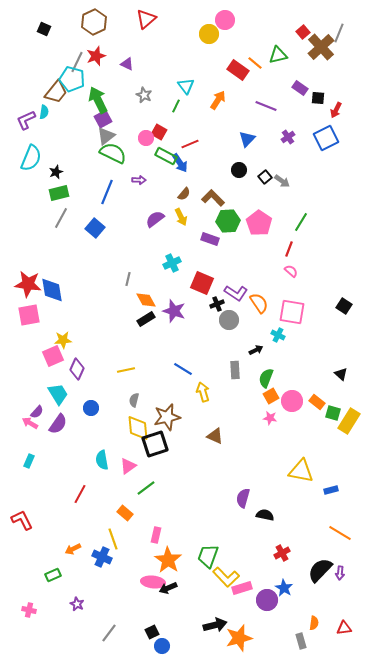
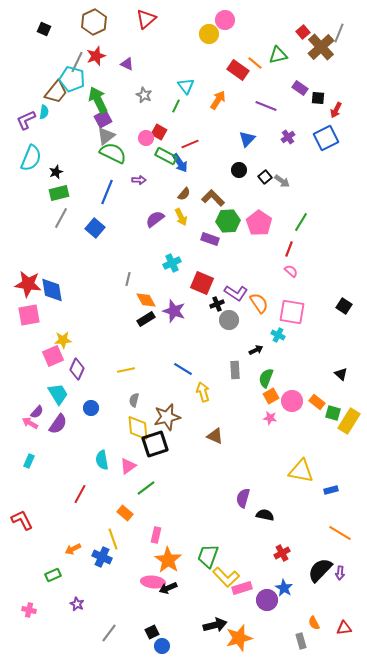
orange semicircle at (314, 623): rotated 144 degrees clockwise
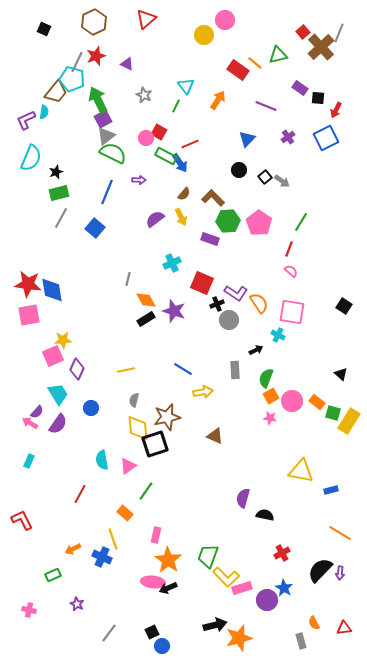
yellow circle at (209, 34): moved 5 px left, 1 px down
yellow arrow at (203, 392): rotated 96 degrees clockwise
green line at (146, 488): moved 3 px down; rotated 18 degrees counterclockwise
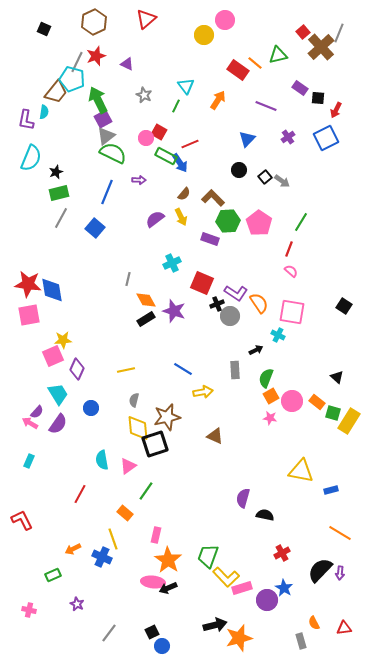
purple L-shape at (26, 120): rotated 55 degrees counterclockwise
gray circle at (229, 320): moved 1 px right, 4 px up
black triangle at (341, 374): moved 4 px left, 3 px down
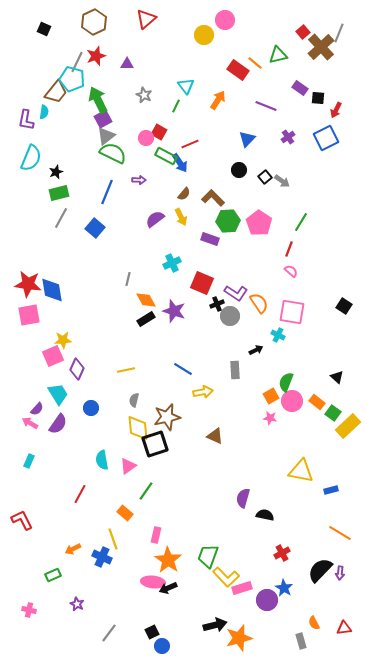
purple triangle at (127, 64): rotated 24 degrees counterclockwise
green semicircle at (266, 378): moved 20 px right, 4 px down
purple semicircle at (37, 412): moved 3 px up
green square at (333, 413): rotated 21 degrees clockwise
yellow rectangle at (349, 421): moved 1 px left, 5 px down; rotated 15 degrees clockwise
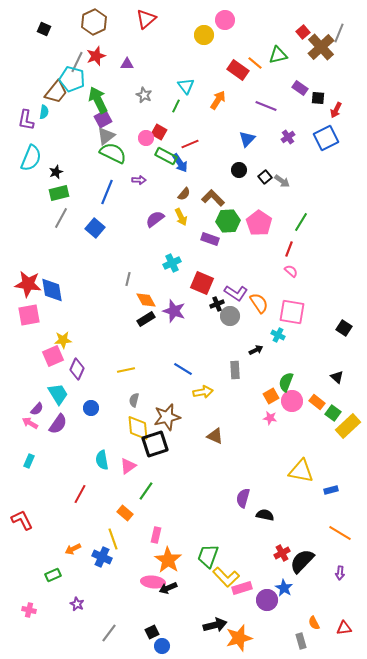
black square at (344, 306): moved 22 px down
black semicircle at (320, 570): moved 18 px left, 9 px up
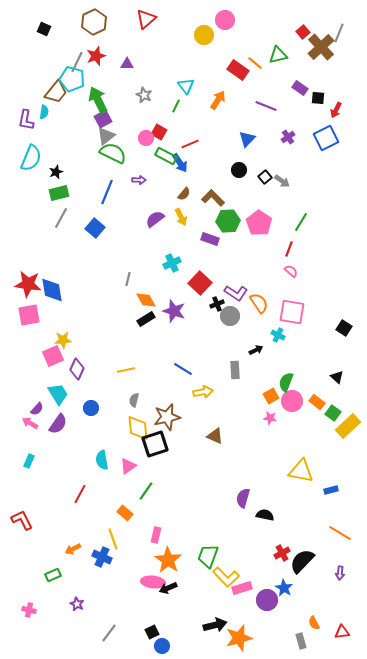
red square at (202, 283): moved 2 px left; rotated 20 degrees clockwise
red triangle at (344, 628): moved 2 px left, 4 px down
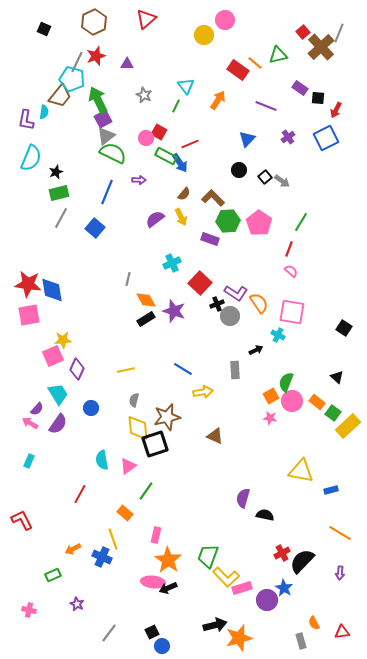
brown trapezoid at (56, 92): moved 4 px right, 4 px down
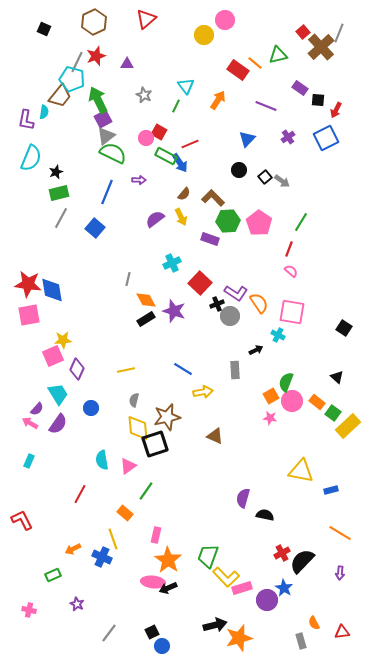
black square at (318, 98): moved 2 px down
